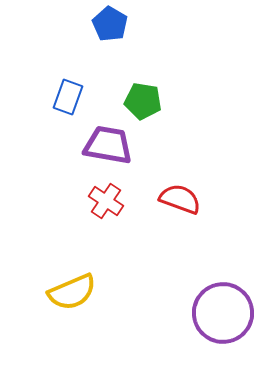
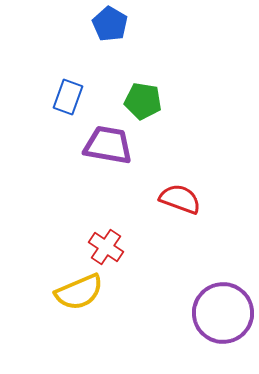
red cross: moved 46 px down
yellow semicircle: moved 7 px right
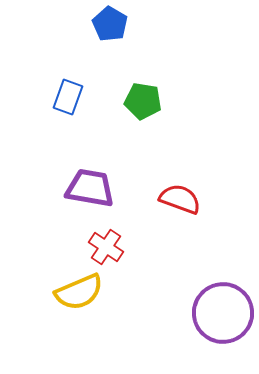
purple trapezoid: moved 18 px left, 43 px down
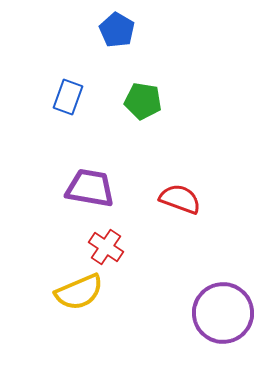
blue pentagon: moved 7 px right, 6 px down
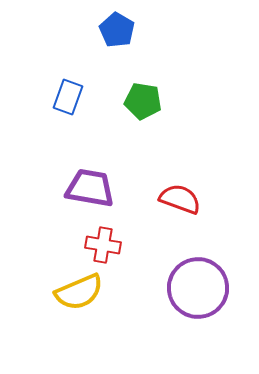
red cross: moved 3 px left, 2 px up; rotated 24 degrees counterclockwise
purple circle: moved 25 px left, 25 px up
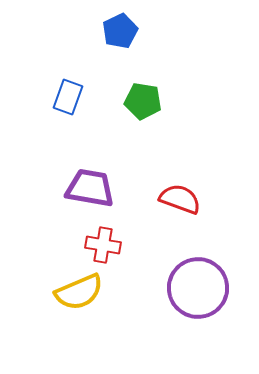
blue pentagon: moved 3 px right, 1 px down; rotated 16 degrees clockwise
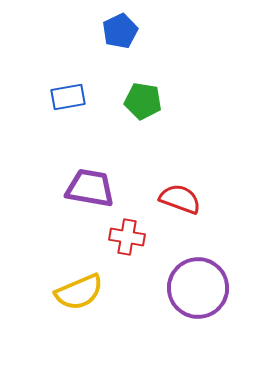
blue rectangle: rotated 60 degrees clockwise
red cross: moved 24 px right, 8 px up
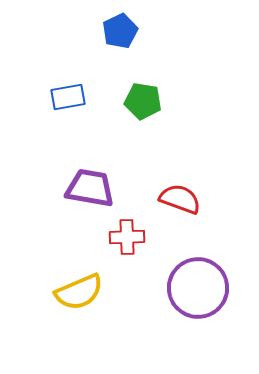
red cross: rotated 12 degrees counterclockwise
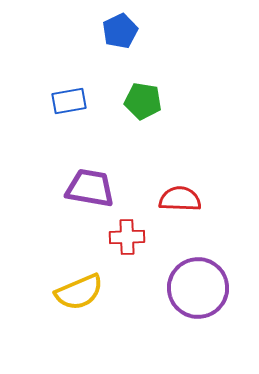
blue rectangle: moved 1 px right, 4 px down
red semicircle: rotated 18 degrees counterclockwise
